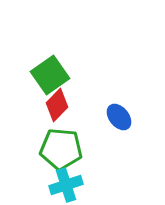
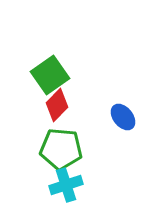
blue ellipse: moved 4 px right
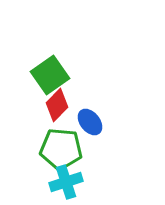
blue ellipse: moved 33 px left, 5 px down
cyan cross: moved 3 px up
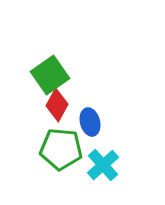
red diamond: rotated 16 degrees counterclockwise
blue ellipse: rotated 24 degrees clockwise
cyan cross: moved 37 px right, 17 px up; rotated 24 degrees counterclockwise
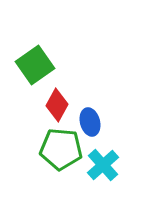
green square: moved 15 px left, 10 px up
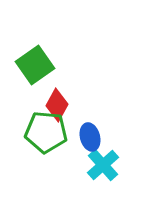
blue ellipse: moved 15 px down
green pentagon: moved 15 px left, 17 px up
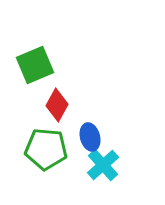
green square: rotated 12 degrees clockwise
green pentagon: moved 17 px down
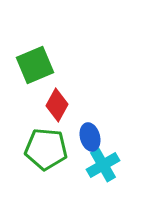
cyan cross: rotated 12 degrees clockwise
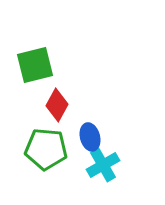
green square: rotated 9 degrees clockwise
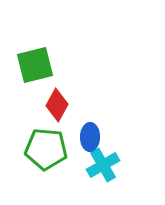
blue ellipse: rotated 16 degrees clockwise
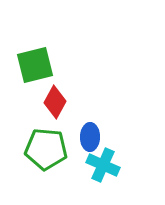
red diamond: moved 2 px left, 3 px up
cyan cross: rotated 36 degrees counterclockwise
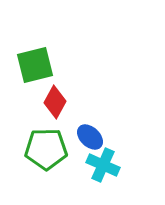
blue ellipse: rotated 48 degrees counterclockwise
green pentagon: rotated 6 degrees counterclockwise
